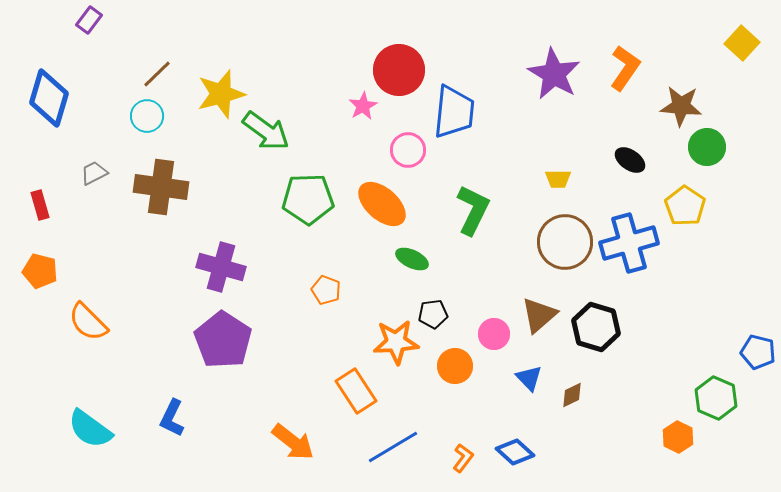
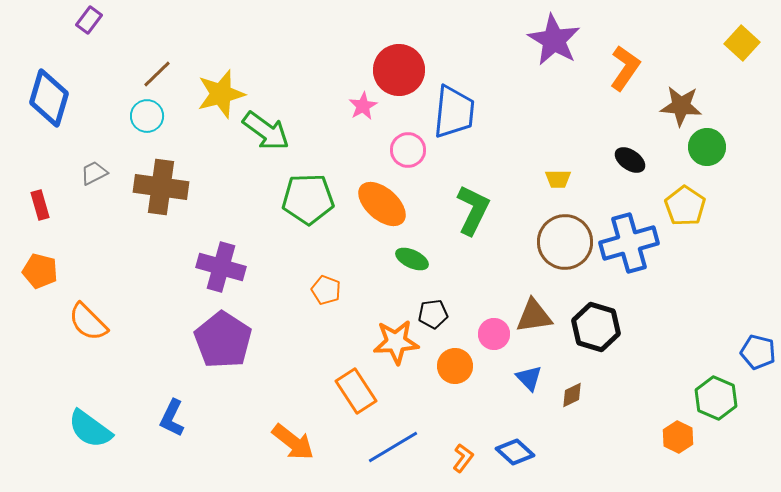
purple star at (554, 74): moved 34 px up
brown triangle at (539, 315): moved 5 px left, 1 px down; rotated 33 degrees clockwise
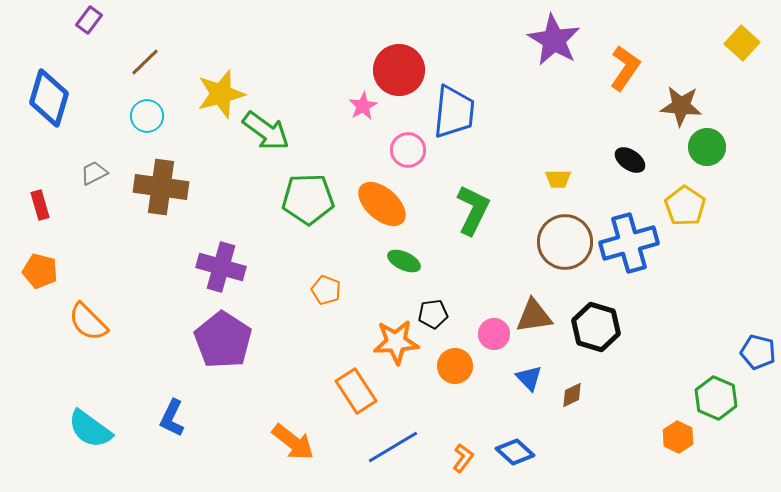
brown line at (157, 74): moved 12 px left, 12 px up
green ellipse at (412, 259): moved 8 px left, 2 px down
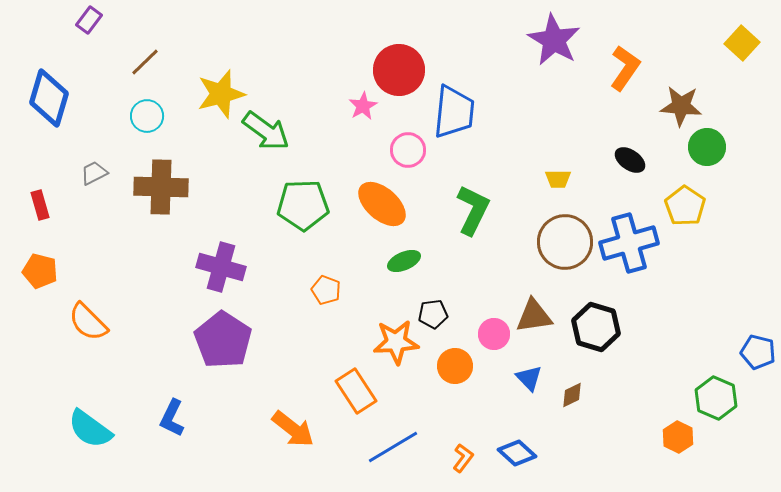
brown cross at (161, 187): rotated 6 degrees counterclockwise
green pentagon at (308, 199): moved 5 px left, 6 px down
green ellipse at (404, 261): rotated 48 degrees counterclockwise
orange arrow at (293, 442): moved 13 px up
blue diamond at (515, 452): moved 2 px right, 1 px down
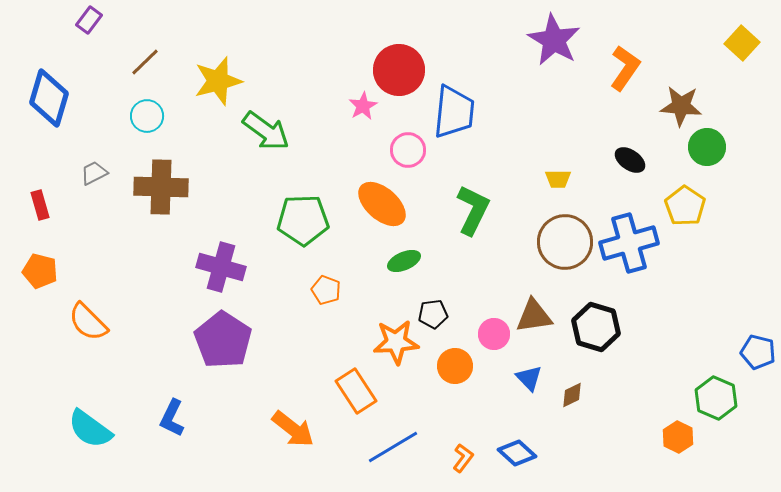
yellow star at (221, 94): moved 3 px left, 13 px up
green pentagon at (303, 205): moved 15 px down
